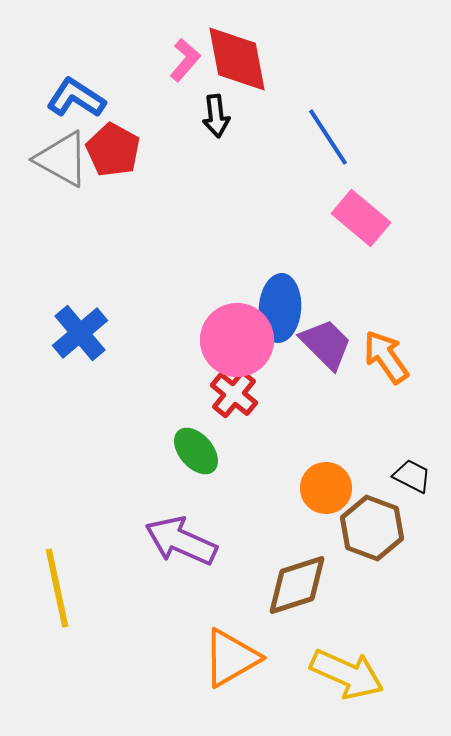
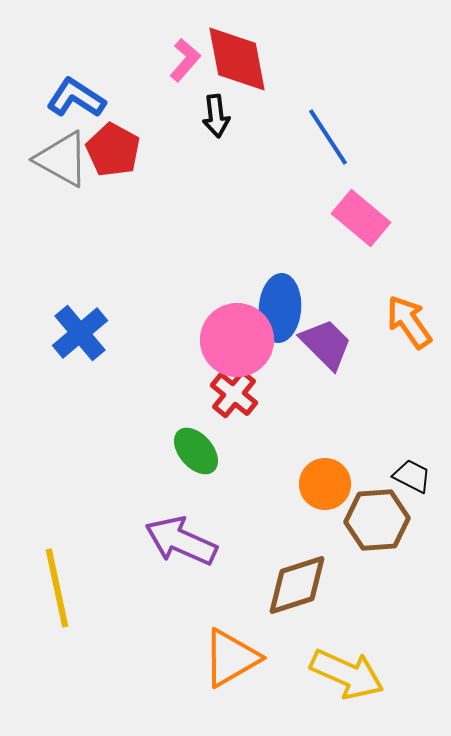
orange arrow: moved 23 px right, 35 px up
orange circle: moved 1 px left, 4 px up
brown hexagon: moved 5 px right, 8 px up; rotated 24 degrees counterclockwise
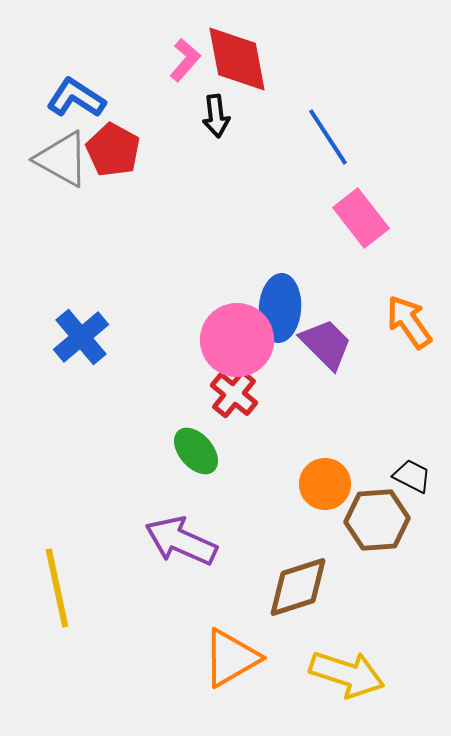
pink rectangle: rotated 12 degrees clockwise
blue cross: moved 1 px right, 4 px down
brown diamond: moved 1 px right, 2 px down
yellow arrow: rotated 6 degrees counterclockwise
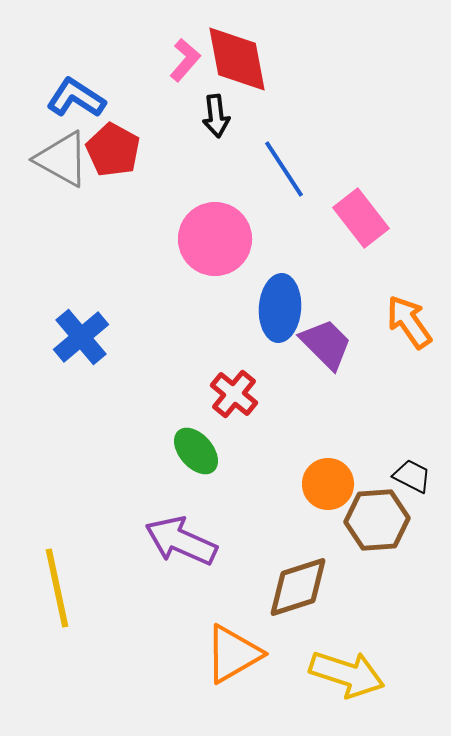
blue line: moved 44 px left, 32 px down
pink circle: moved 22 px left, 101 px up
orange circle: moved 3 px right
orange triangle: moved 2 px right, 4 px up
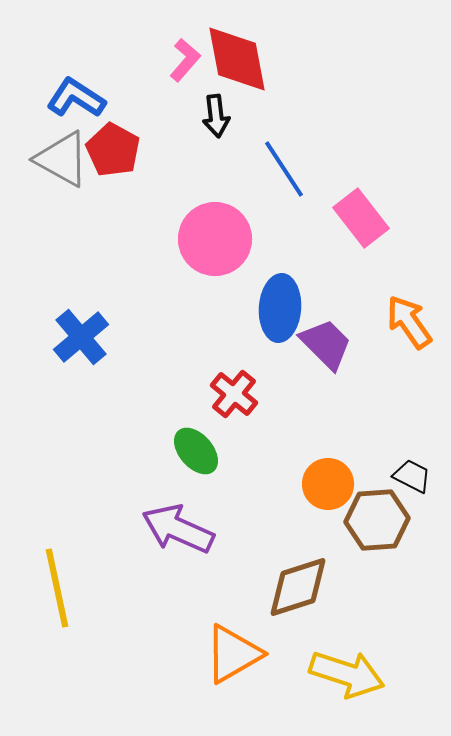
purple arrow: moved 3 px left, 12 px up
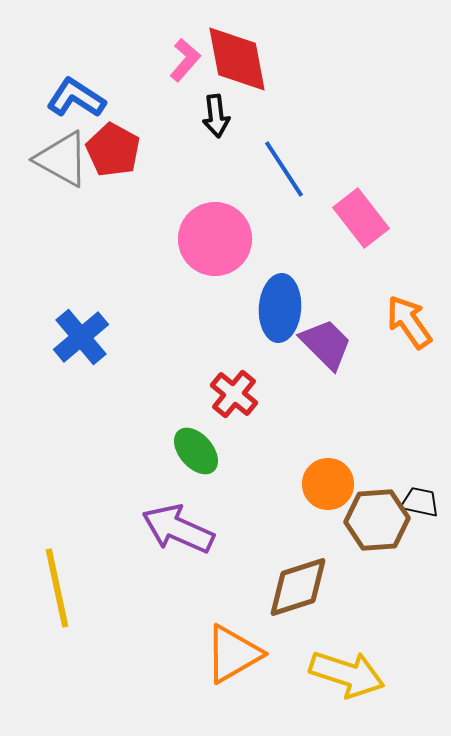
black trapezoid: moved 8 px right, 26 px down; rotated 15 degrees counterclockwise
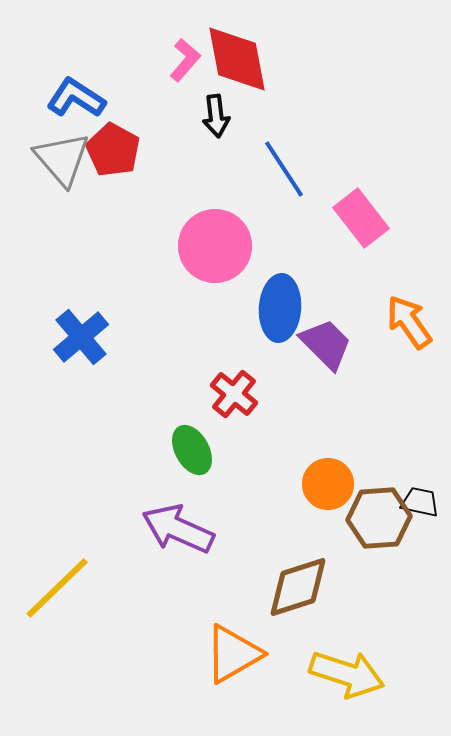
gray triangle: rotated 20 degrees clockwise
pink circle: moved 7 px down
green ellipse: moved 4 px left, 1 px up; rotated 12 degrees clockwise
brown hexagon: moved 2 px right, 2 px up
yellow line: rotated 58 degrees clockwise
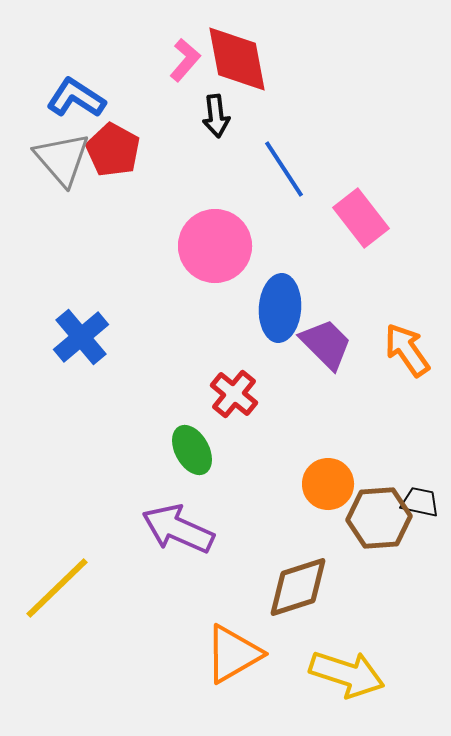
orange arrow: moved 2 px left, 28 px down
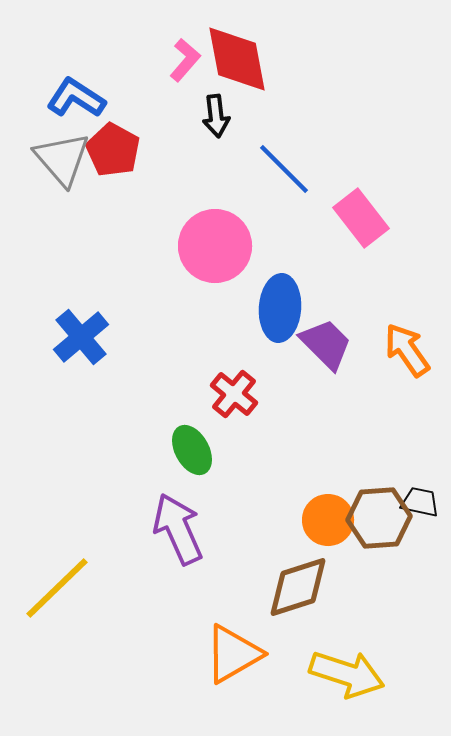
blue line: rotated 12 degrees counterclockwise
orange circle: moved 36 px down
purple arrow: rotated 42 degrees clockwise
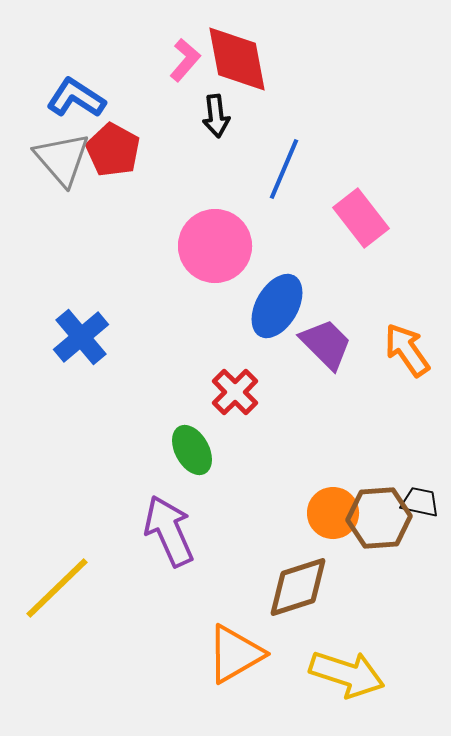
blue line: rotated 68 degrees clockwise
blue ellipse: moved 3 px left, 2 px up; rotated 26 degrees clockwise
red cross: moved 1 px right, 2 px up; rotated 6 degrees clockwise
orange circle: moved 5 px right, 7 px up
purple arrow: moved 9 px left, 2 px down
orange triangle: moved 2 px right
